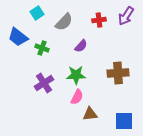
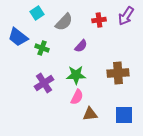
blue square: moved 6 px up
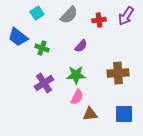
gray semicircle: moved 5 px right, 7 px up
blue square: moved 1 px up
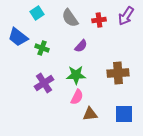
gray semicircle: moved 1 px right, 3 px down; rotated 102 degrees clockwise
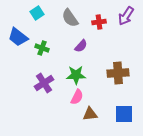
red cross: moved 2 px down
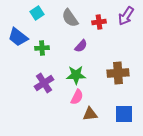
green cross: rotated 24 degrees counterclockwise
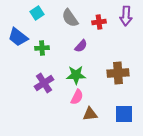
purple arrow: rotated 30 degrees counterclockwise
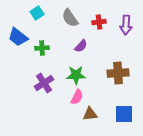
purple arrow: moved 9 px down
